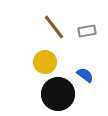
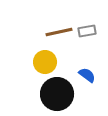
brown line: moved 5 px right, 5 px down; rotated 64 degrees counterclockwise
blue semicircle: moved 2 px right
black circle: moved 1 px left
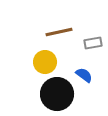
gray rectangle: moved 6 px right, 12 px down
blue semicircle: moved 3 px left
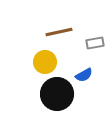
gray rectangle: moved 2 px right
blue semicircle: rotated 114 degrees clockwise
